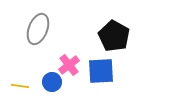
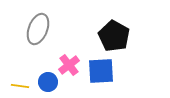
blue circle: moved 4 px left
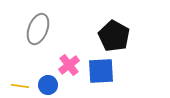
blue circle: moved 3 px down
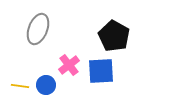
blue circle: moved 2 px left
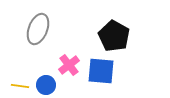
blue square: rotated 8 degrees clockwise
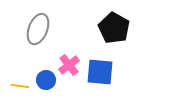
black pentagon: moved 8 px up
blue square: moved 1 px left, 1 px down
blue circle: moved 5 px up
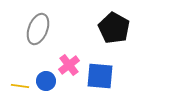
blue square: moved 4 px down
blue circle: moved 1 px down
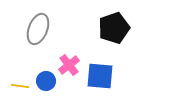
black pentagon: rotated 24 degrees clockwise
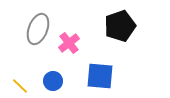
black pentagon: moved 6 px right, 2 px up
pink cross: moved 22 px up
blue circle: moved 7 px right
yellow line: rotated 36 degrees clockwise
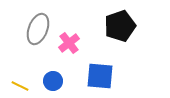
yellow line: rotated 18 degrees counterclockwise
